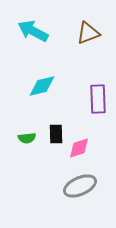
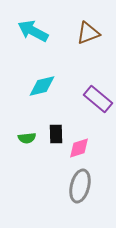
purple rectangle: rotated 48 degrees counterclockwise
gray ellipse: rotated 52 degrees counterclockwise
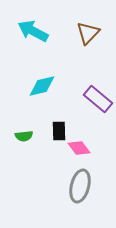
brown triangle: rotated 25 degrees counterclockwise
black rectangle: moved 3 px right, 3 px up
green semicircle: moved 3 px left, 2 px up
pink diamond: rotated 70 degrees clockwise
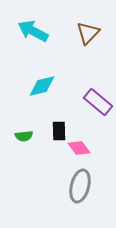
purple rectangle: moved 3 px down
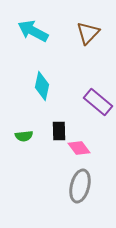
cyan diamond: rotated 64 degrees counterclockwise
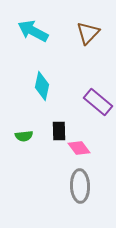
gray ellipse: rotated 16 degrees counterclockwise
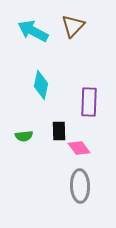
brown triangle: moved 15 px left, 7 px up
cyan diamond: moved 1 px left, 1 px up
purple rectangle: moved 9 px left; rotated 52 degrees clockwise
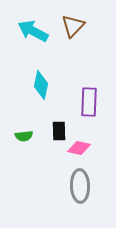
pink diamond: rotated 40 degrees counterclockwise
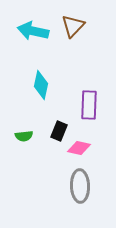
cyan arrow: rotated 16 degrees counterclockwise
purple rectangle: moved 3 px down
black rectangle: rotated 24 degrees clockwise
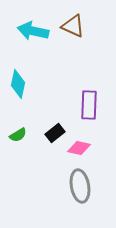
brown triangle: rotated 50 degrees counterclockwise
cyan diamond: moved 23 px left, 1 px up
black rectangle: moved 4 px left, 2 px down; rotated 30 degrees clockwise
green semicircle: moved 6 px left, 1 px up; rotated 24 degrees counterclockwise
gray ellipse: rotated 8 degrees counterclockwise
